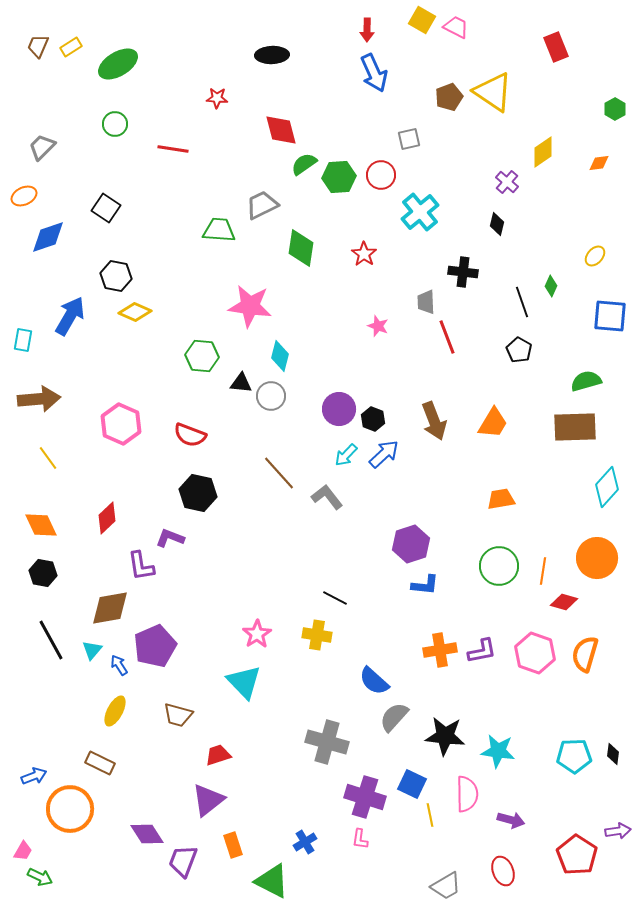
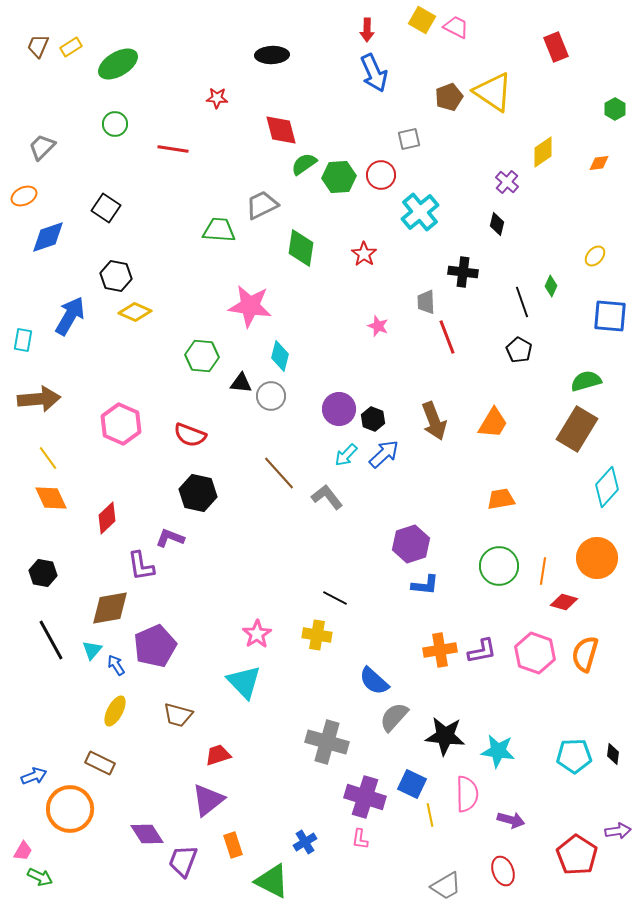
brown rectangle at (575, 427): moved 2 px right, 2 px down; rotated 57 degrees counterclockwise
orange diamond at (41, 525): moved 10 px right, 27 px up
blue arrow at (119, 665): moved 3 px left
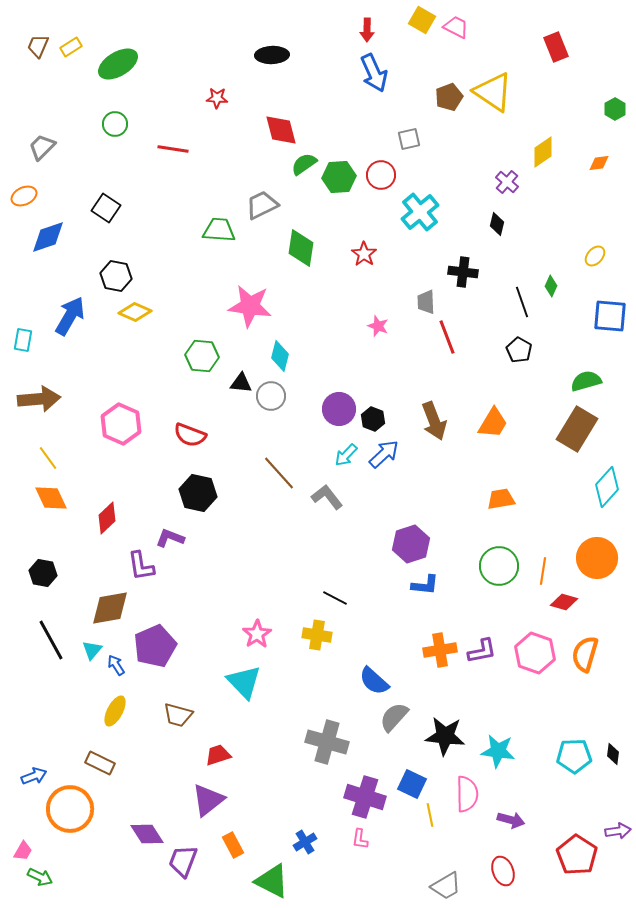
orange rectangle at (233, 845): rotated 10 degrees counterclockwise
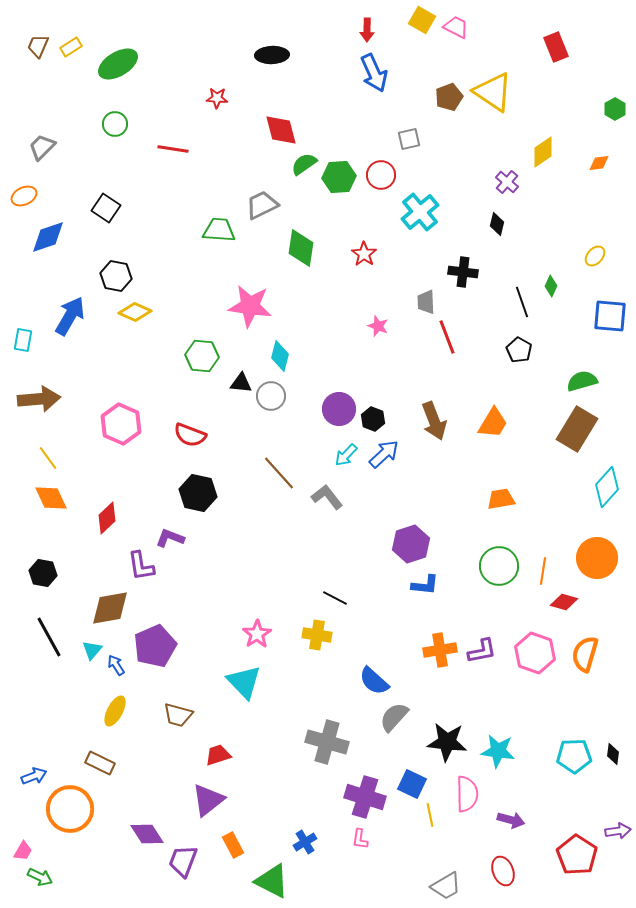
green semicircle at (586, 381): moved 4 px left
black line at (51, 640): moved 2 px left, 3 px up
black star at (445, 736): moved 2 px right, 6 px down
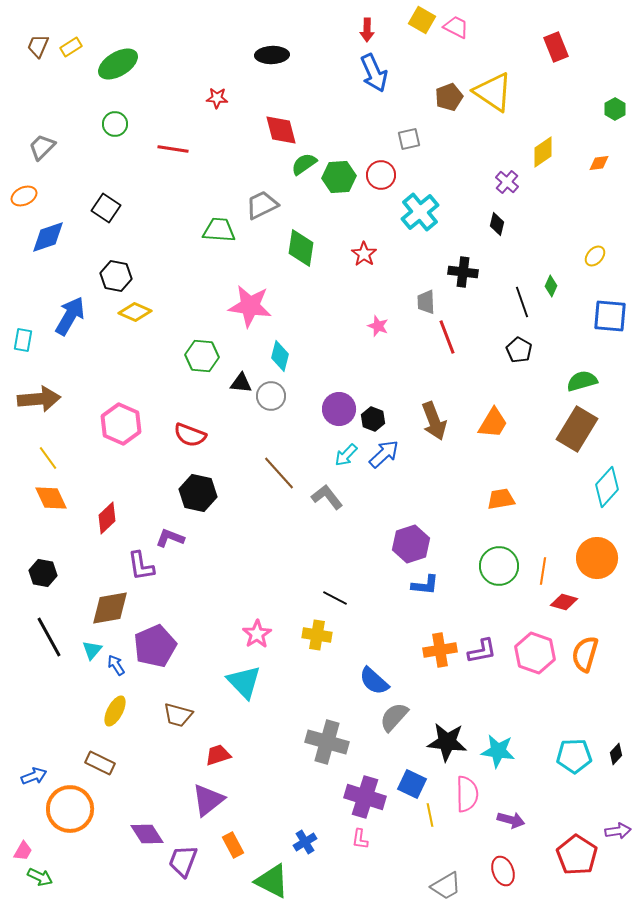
black diamond at (613, 754): moved 3 px right; rotated 35 degrees clockwise
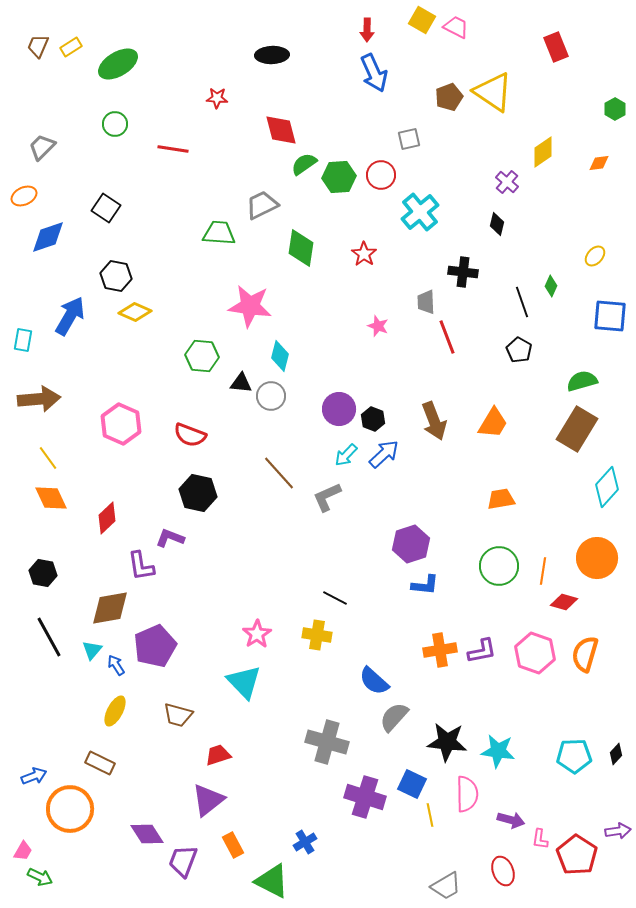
green trapezoid at (219, 230): moved 3 px down
gray L-shape at (327, 497): rotated 76 degrees counterclockwise
pink L-shape at (360, 839): moved 180 px right
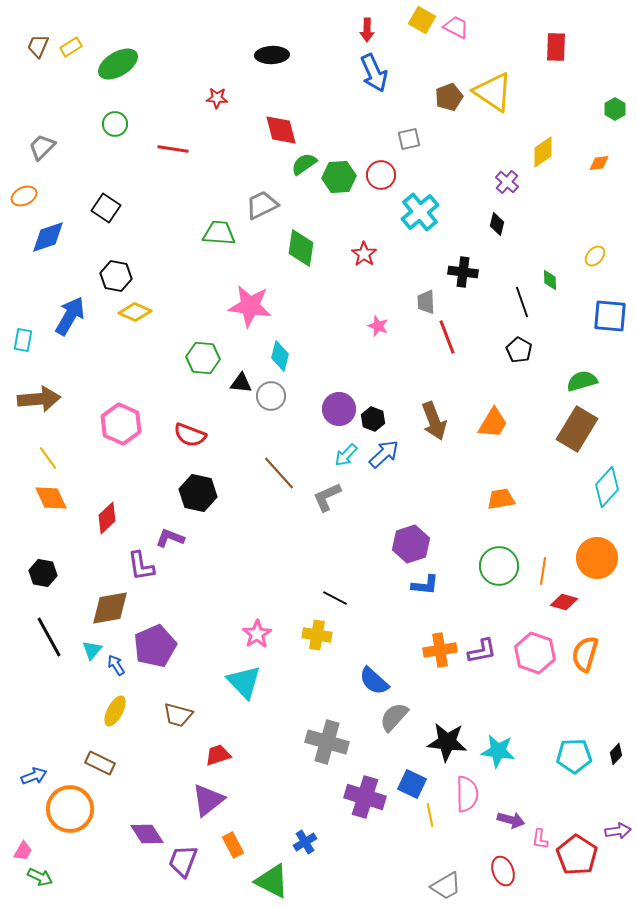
red rectangle at (556, 47): rotated 24 degrees clockwise
green diamond at (551, 286): moved 1 px left, 6 px up; rotated 25 degrees counterclockwise
green hexagon at (202, 356): moved 1 px right, 2 px down
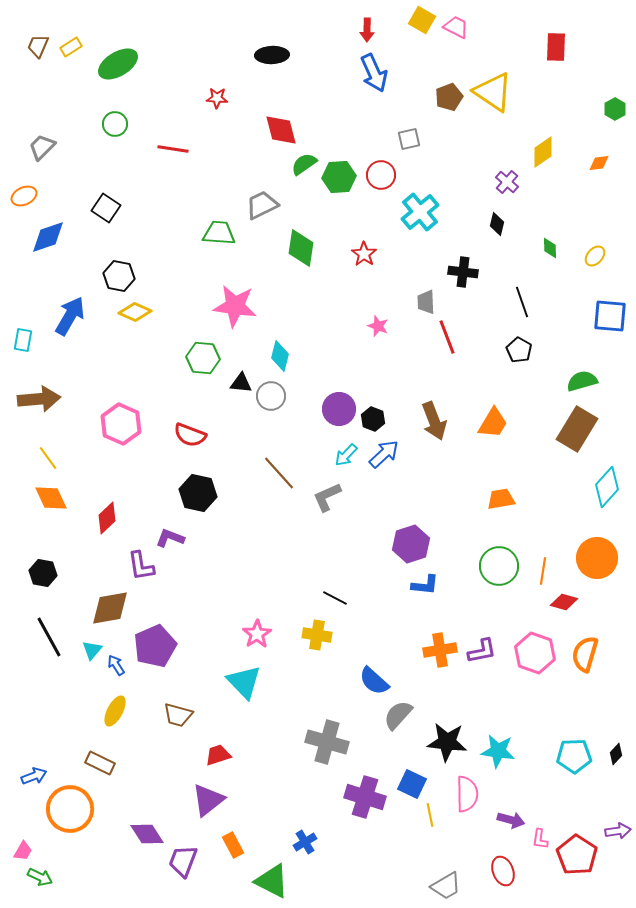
black hexagon at (116, 276): moved 3 px right
green diamond at (550, 280): moved 32 px up
pink star at (250, 306): moved 15 px left
gray semicircle at (394, 717): moved 4 px right, 2 px up
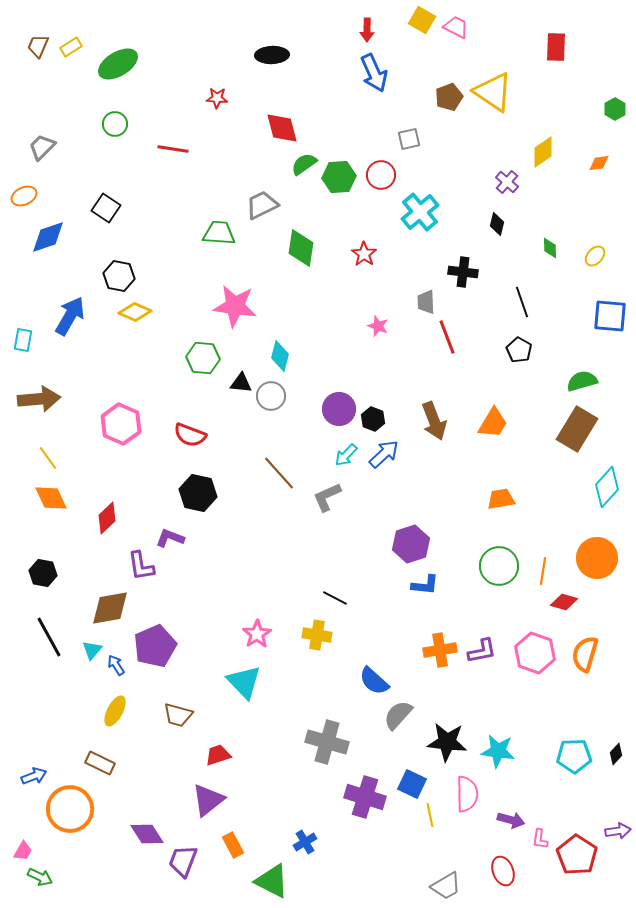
red diamond at (281, 130): moved 1 px right, 2 px up
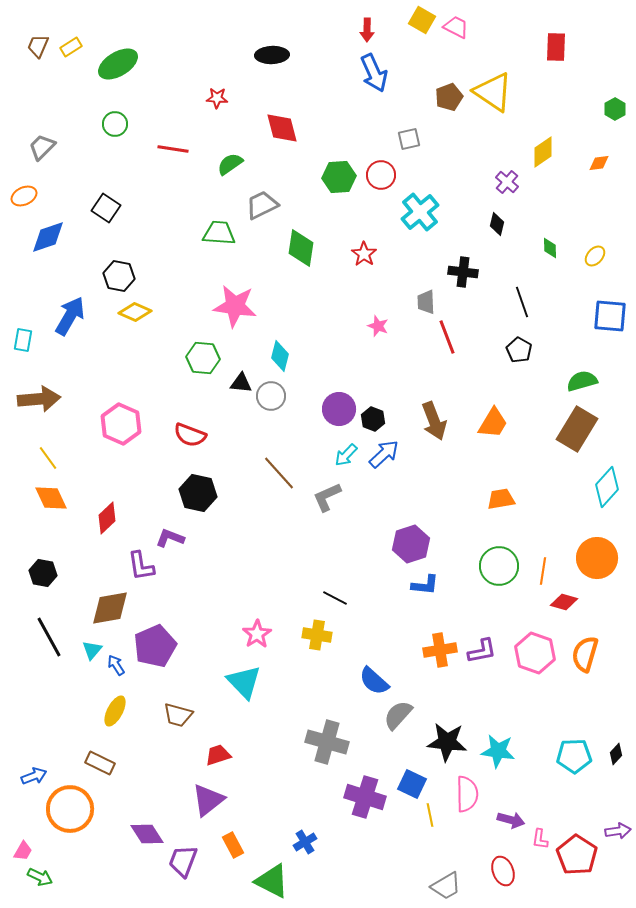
green semicircle at (304, 164): moved 74 px left
